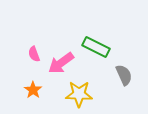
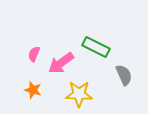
pink semicircle: rotated 42 degrees clockwise
orange star: rotated 18 degrees counterclockwise
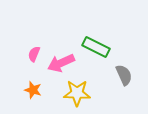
pink arrow: rotated 12 degrees clockwise
yellow star: moved 2 px left, 1 px up
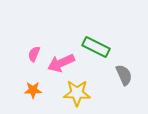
orange star: rotated 18 degrees counterclockwise
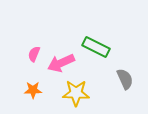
gray semicircle: moved 1 px right, 4 px down
yellow star: moved 1 px left
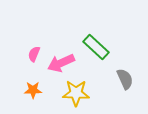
green rectangle: rotated 16 degrees clockwise
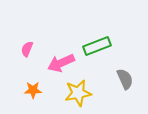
green rectangle: moved 1 px right, 1 px up; rotated 64 degrees counterclockwise
pink semicircle: moved 7 px left, 5 px up
yellow star: moved 2 px right; rotated 12 degrees counterclockwise
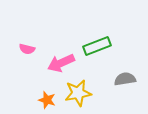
pink semicircle: rotated 98 degrees counterclockwise
gray semicircle: rotated 75 degrees counterclockwise
orange star: moved 14 px right, 10 px down; rotated 18 degrees clockwise
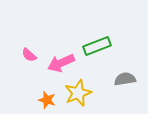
pink semicircle: moved 2 px right, 6 px down; rotated 28 degrees clockwise
yellow star: rotated 12 degrees counterclockwise
